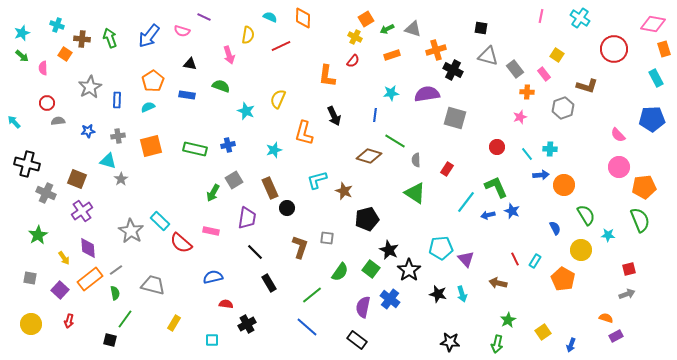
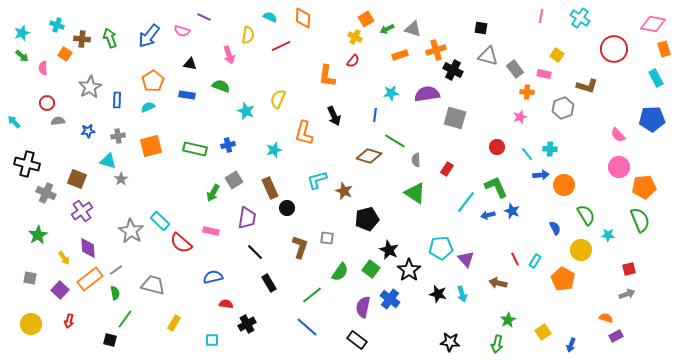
orange rectangle at (392, 55): moved 8 px right
pink rectangle at (544, 74): rotated 40 degrees counterclockwise
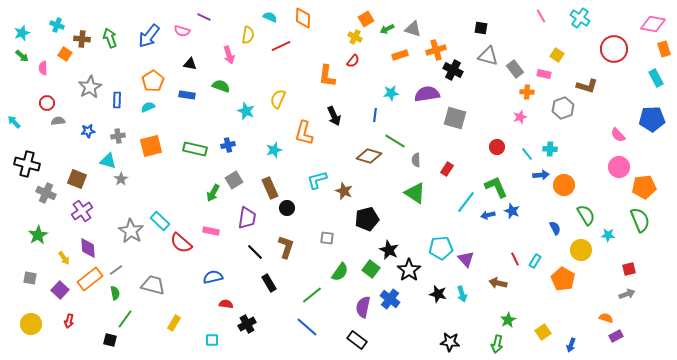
pink line at (541, 16): rotated 40 degrees counterclockwise
brown L-shape at (300, 247): moved 14 px left
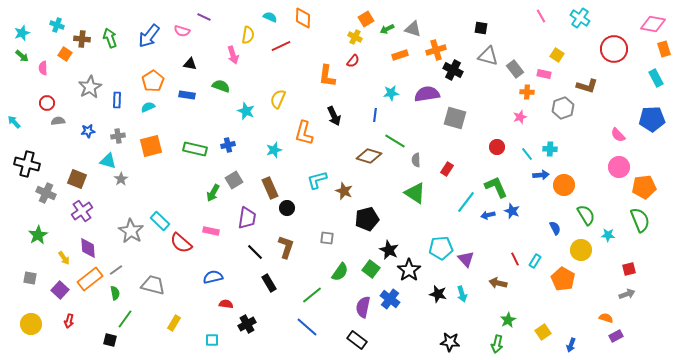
pink arrow at (229, 55): moved 4 px right
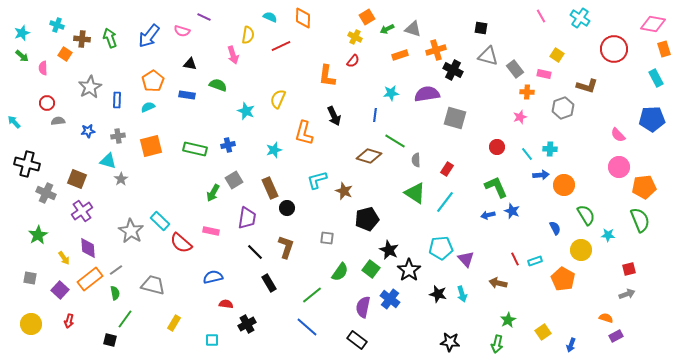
orange square at (366, 19): moved 1 px right, 2 px up
green semicircle at (221, 86): moved 3 px left, 1 px up
cyan line at (466, 202): moved 21 px left
cyan rectangle at (535, 261): rotated 40 degrees clockwise
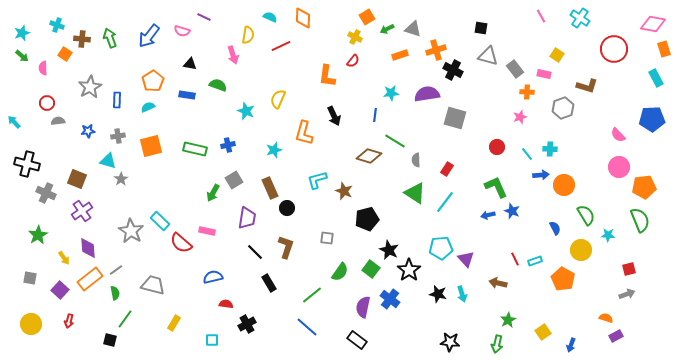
pink rectangle at (211, 231): moved 4 px left
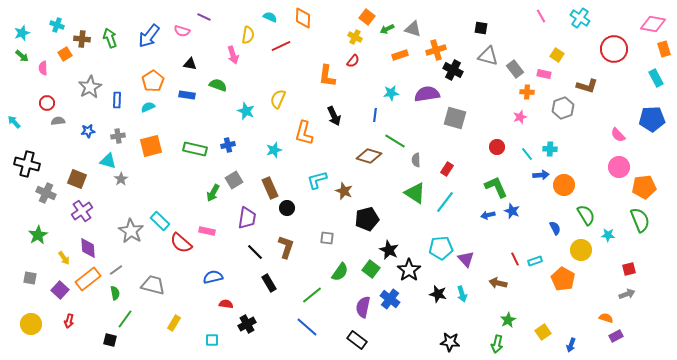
orange square at (367, 17): rotated 21 degrees counterclockwise
orange square at (65, 54): rotated 24 degrees clockwise
orange rectangle at (90, 279): moved 2 px left
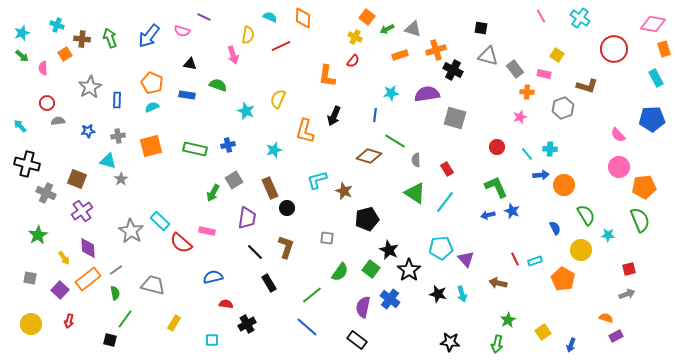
orange pentagon at (153, 81): moved 1 px left, 2 px down; rotated 15 degrees counterclockwise
cyan semicircle at (148, 107): moved 4 px right
black arrow at (334, 116): rotated 48 degrees clockwise
cyan arrow at (14, 122): moved 6 px right, 4 px down
orange L-shape at (304, 133): moved 1 px right, 2 px up
red rectangle at (447, 169): rotated 64 degrees counterclockwise
